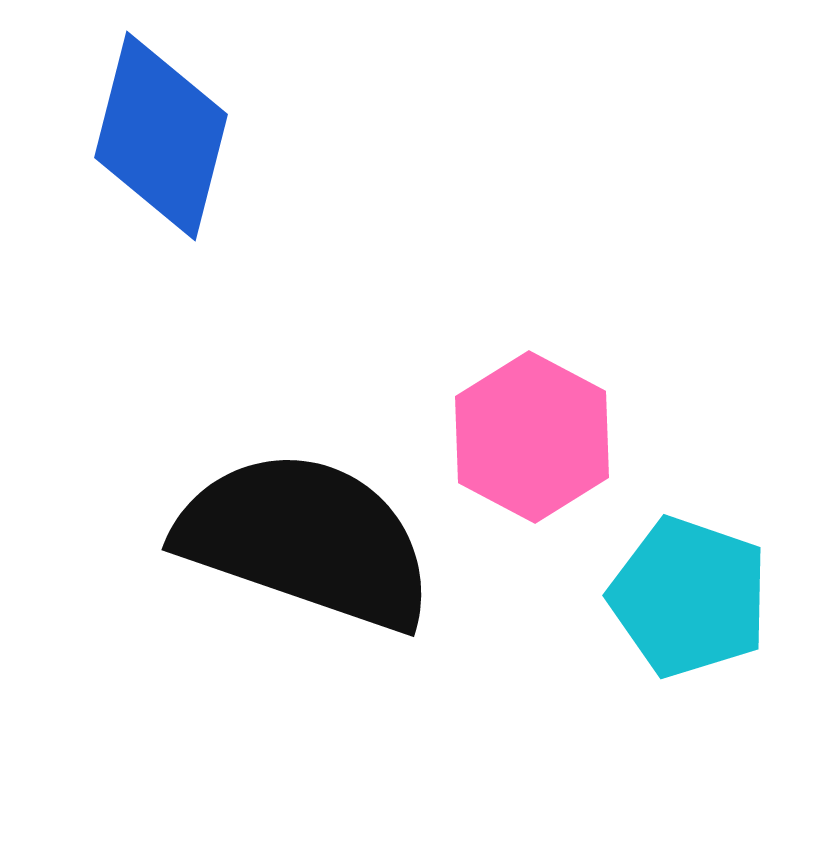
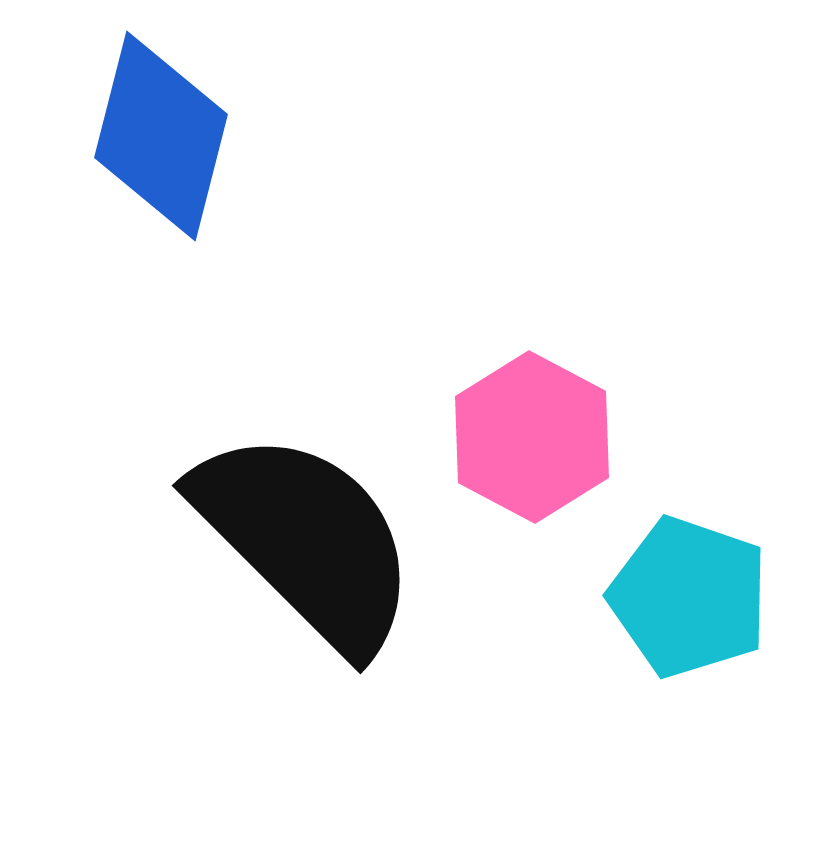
black semicircle: rotated 26 degrees clockwise
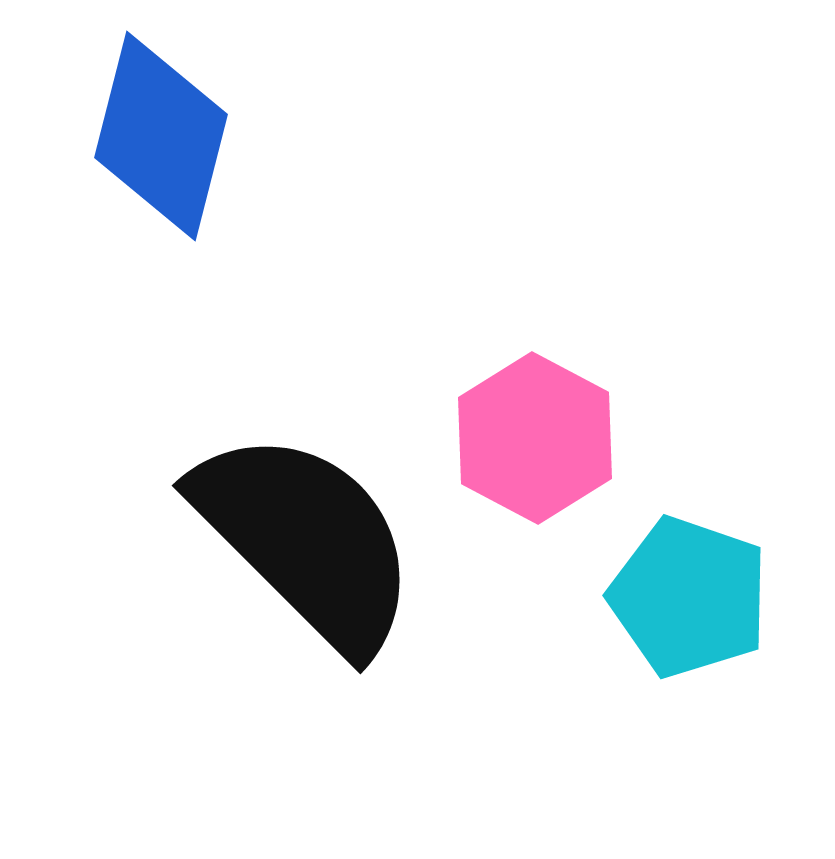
pink hexagon: moved 3 px right, 1 px down
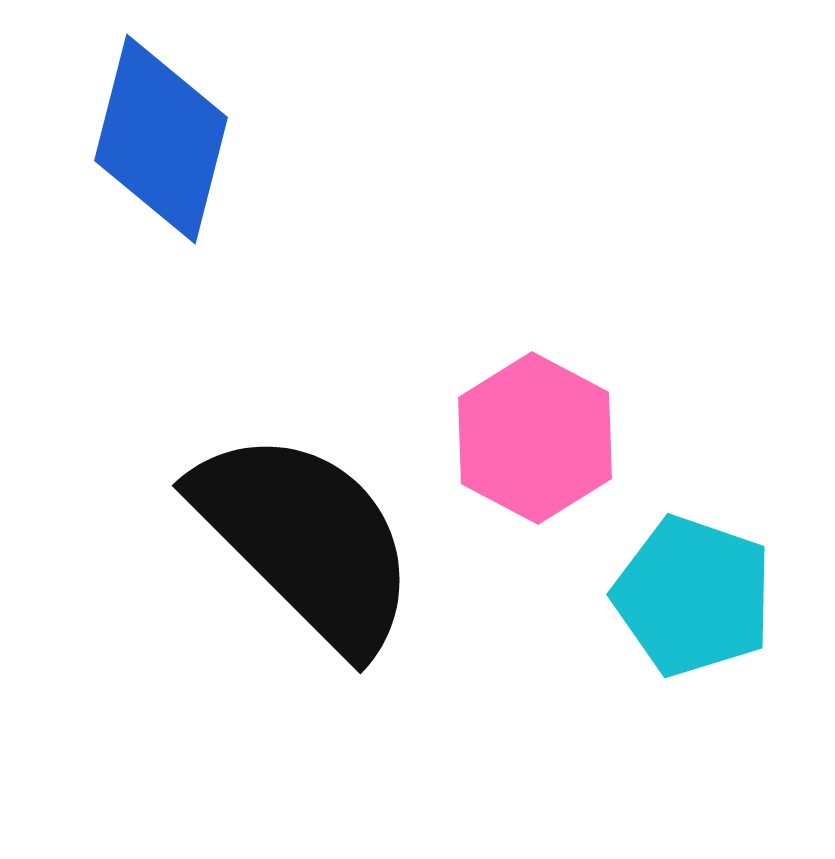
blue diamond: moved 3 px down
cyan pentagon: moved 4 px right, 1 px up
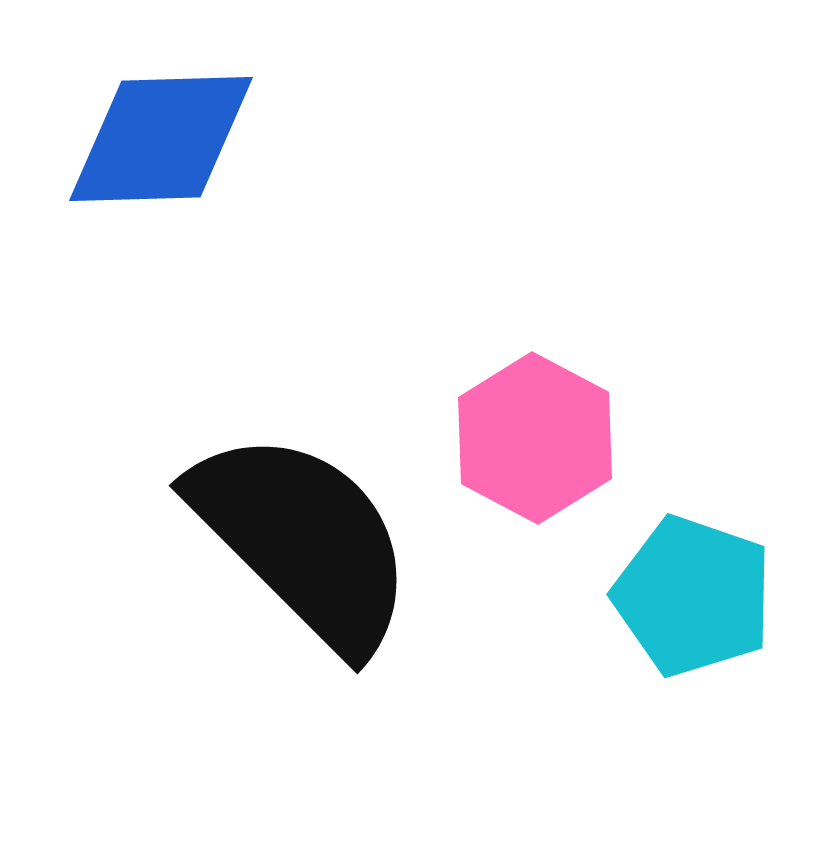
blue diamond: rotated 74 degrees clockwise
black semicircle: moved 3 px left
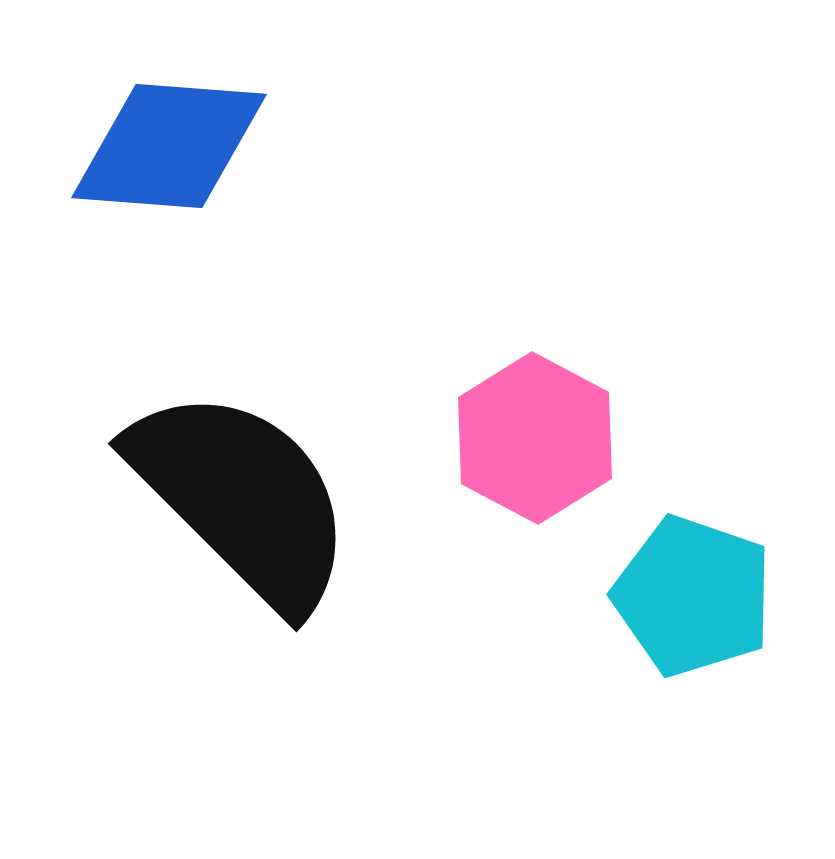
blue diamond: moved 8 px right, 7 px down; rotated 6 degrees clockwise
black semicircle: moved 61 px left, 42 px up
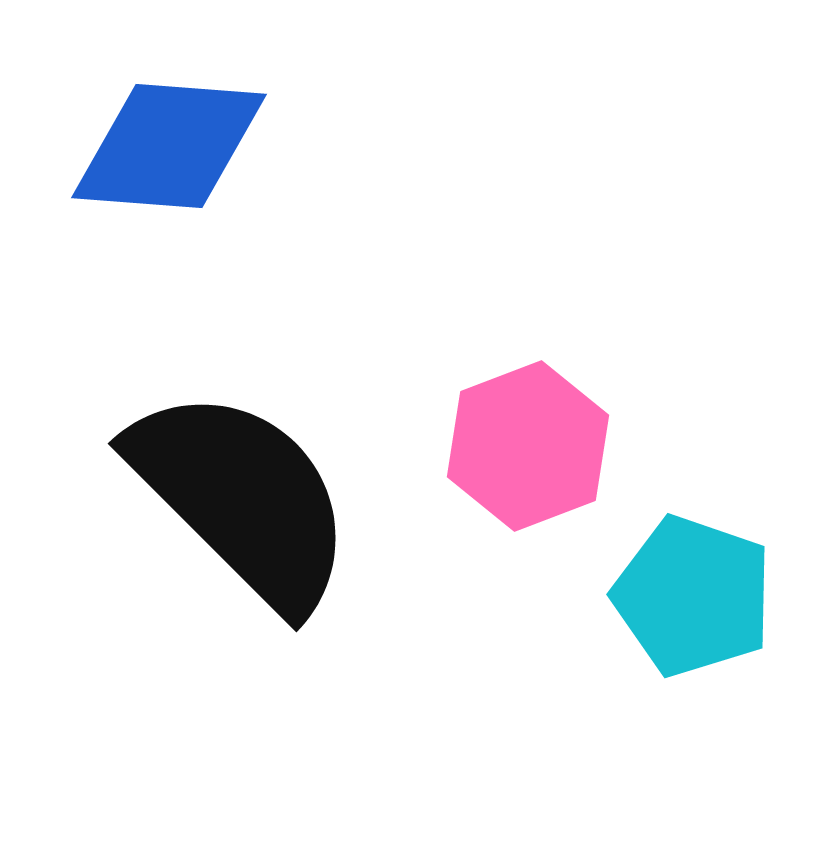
pink hexagon: moved 7 px left, 8 px down; rotated 11 degrees clockwise
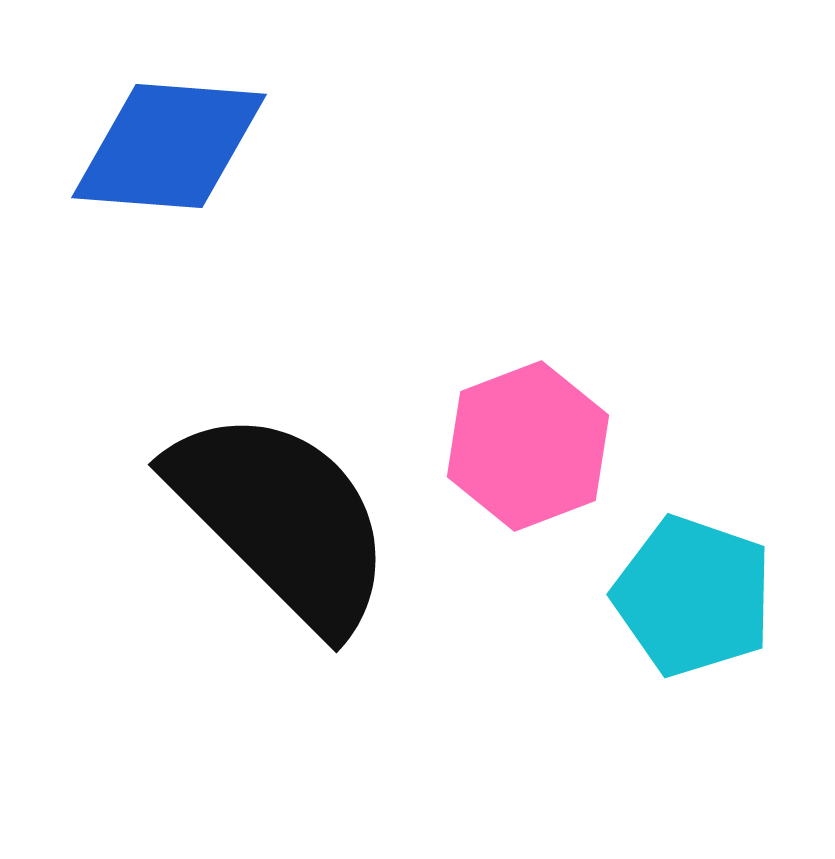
black semicircle: moved 40 px right, 21 px down
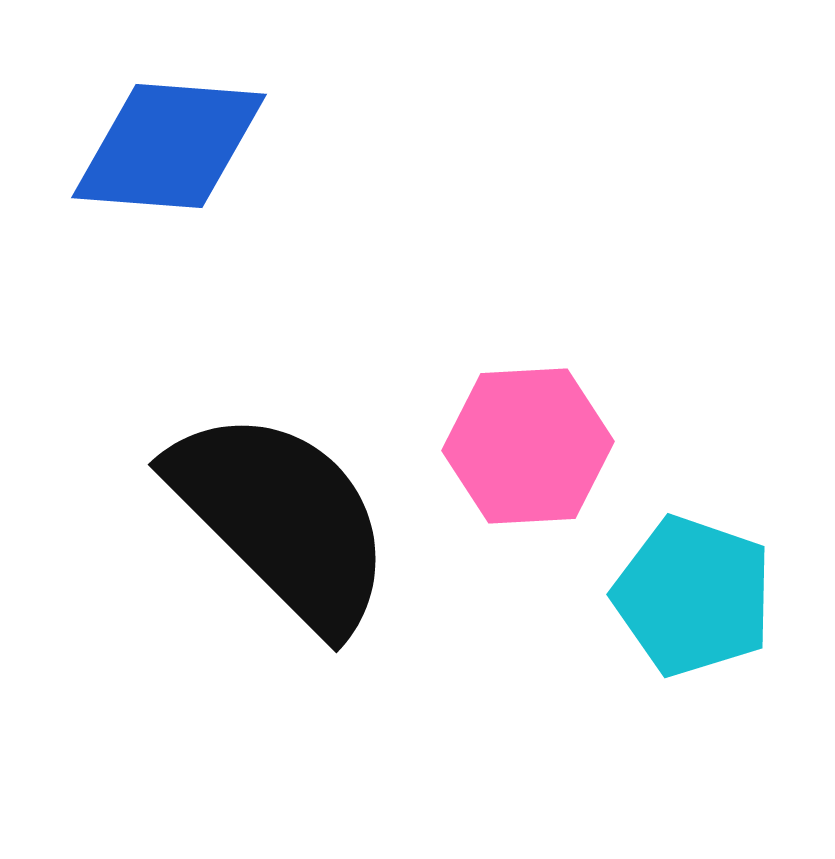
pink hexagon: rotated 18 degrees clockwise
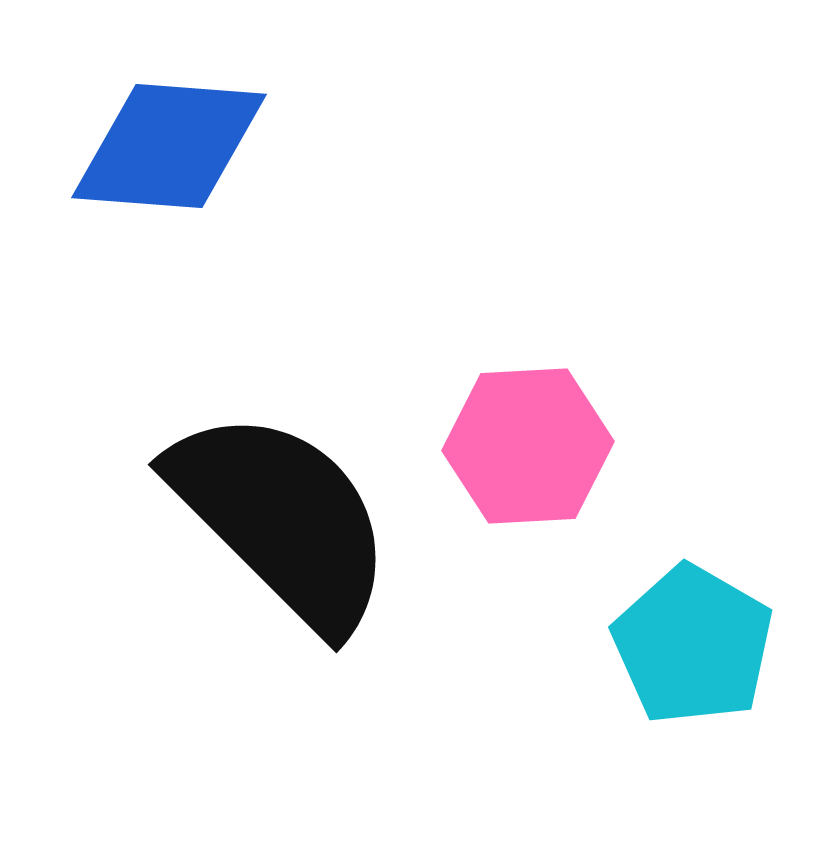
cyan pentagon: moved 49 px down; rotated 11 degrees clockwise
